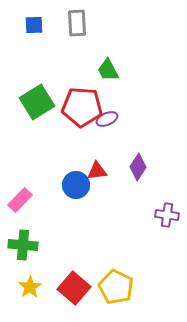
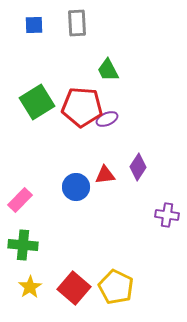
red triangle: moved 8 px right, 4 px down
blue circle: moved 2 px down
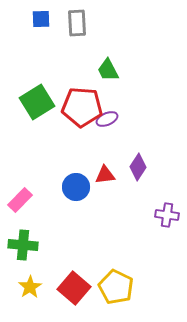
blue square: moved 7 px right, 6 px up
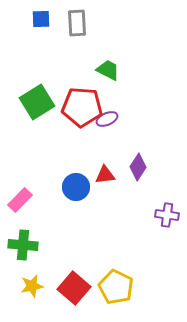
green trapezoid: rotated 145 degrees clockwise
yellow star: moved 2 px right, 1 px up; rotated 20 degrees clockwise
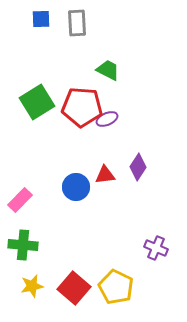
purple cross: moved 11 px left, 33 px down; rotated 15 degrees clockwise
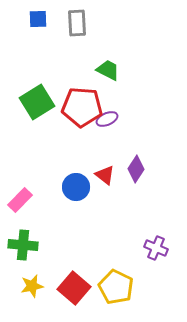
blue square: moved 3 px left
purple diamond: moved 2 px left, 2 px down
red triangle: rotated 45 degrees clockwise
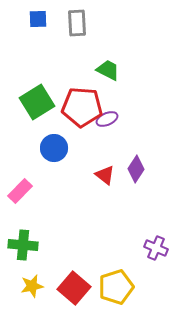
blue circle: moved 22 px left, 39 px up
pink rectangle: moved 9 px up
yellow pentagon: rotated 28 degrees clockwise
